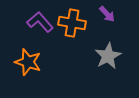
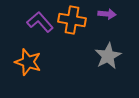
purple arrow: rotated 42 degrees counterclockwise
orange cross: moved 3 px up
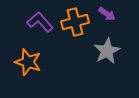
purple arrow: rotated 30 degrees clockwise
orange cross: moved 3 px right, 2 px down; rotated 24 degrees counterclockwise
gray star: moved 1 px left, 5 px up
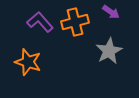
purple arrow: moved 4 px right, 2 px up
gray star: moved 2 px right
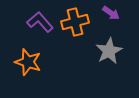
purple arrow: moved 1 px down
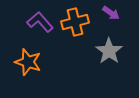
gray star: rotated 8 degrees counterclockwise
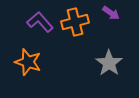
gray star: moved 12 px down
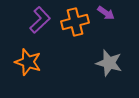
purple arrow: moved 5 px left
purple L-shape: moved 2 px up; rotated 88 degrees clockwise
gray star: rotated 20 degrees counterclockwise
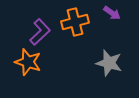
purple arrow: moved 6 px right
purple L-shape: moved 12 px down
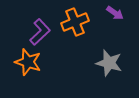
purple arrow: moved 3 px right
orange cross: rotated 8 degrees counterclockwise
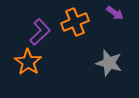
orange star: rotated 16 degrees clockwise
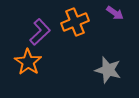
gray star: moved 1 px left, 7 px down
